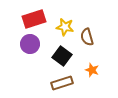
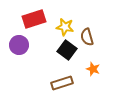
purple circle: moved 11 px left, 1 px down
black square: moved 5 px right, 6 px up
orange star: moved 1 px right, 1 px up
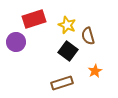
yellow star: moved 2 px right, 2 px up; rotated 12 degrees clockwise
brown semicircle: moved 1 px right, 1 px up
purple circle: moved 3 px left, 3 px up
black square: moved 1 px right, 1 px down
orange star: moved 2 px right, 2 px down; rotated 24 degrees clockwise
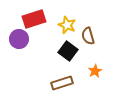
purple circle: moved 3 px right, 3 px up
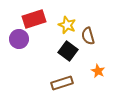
orange star: moved 3 px right; rotated 16 degrees counterclockwise
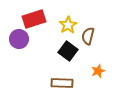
yellow star: moved 1 px right; rotated 18 degrees clockwise
brown semicircle: rotated 30 degrees clockwise
orange star: rotated 24 degrees clockwise
brown rectangle: rotated 20 degrees clockwise
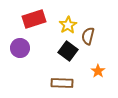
purple circle: moved 1 px right, 9 px down
orange star: rotated 16 degrees counterclockwise
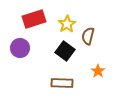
yellow star: moved 1 px left, 1 px up
black square: moved 3 px left
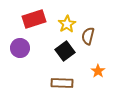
black square: rotated 18 degrees clockwise
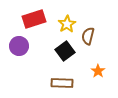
purple circle: moved 1 px left, 2 px up
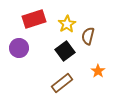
purple circle: moved 2 px down
brown rectangle: rotated 40 degrees counterclockwise
